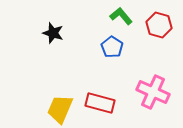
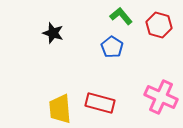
pink cross: moved 8 px right, 5 px down
yellow trapezoid: rotated 28 degrees counterclockwise
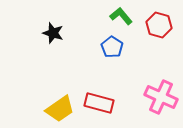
red rectangle: moved 1 px left
yellow trapezoid: rotated 120 degrees counterclockwise
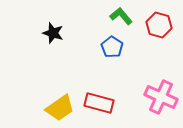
yellow trapezoid: moved 1 px up
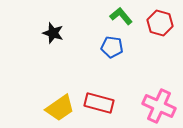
red hexagon: moved 1 px right, 2 px up
blue pentagon: rotated 25 degrees counterclockwise
pink cross: moved 2 px left, 9 px down
